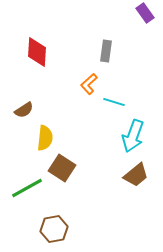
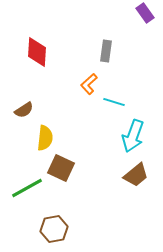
brown square: moved 1 px left; rotated 8 degrees counterclockwise
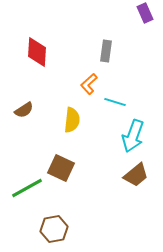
purple rectangle: rotated 12 degrees clockwise
cyan line: moved 1 px right
yellow semicircle: moved 27 px right, 18 px up
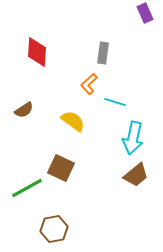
gray rectangle: moved 3 px left, 2 px down
yellow semicircle: moved 1 px right, 1 px down; rotated 60 degrees counterclockwise
cyan arrow: moved 2 px down; rotated 8 degrees counterclockwise
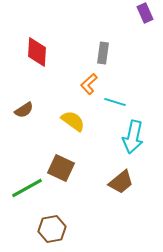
cyan arrow: moved 1 px up
brown trapezoid: moved 15 px left, 7 px down
brown hexagon: moved 2 px left
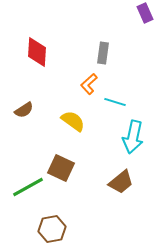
green line: moved 1 px right, 1 px up
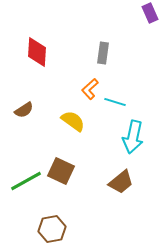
purple rectangle: moved 5 px right
orange L-shape: moved 1 px right, 5 px down
brown square: moved 3 px down
green line: moved 2 px left, 6 px up
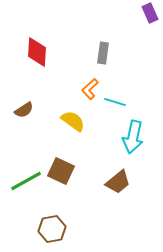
brown trapezoid: moved 3 px left
